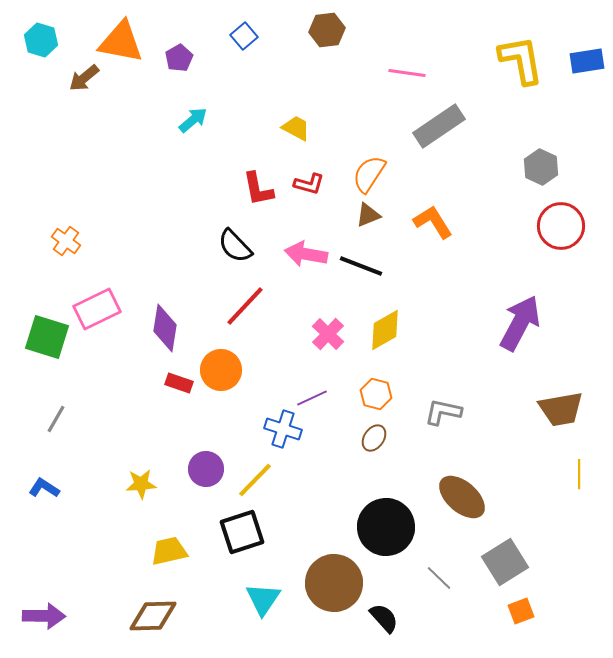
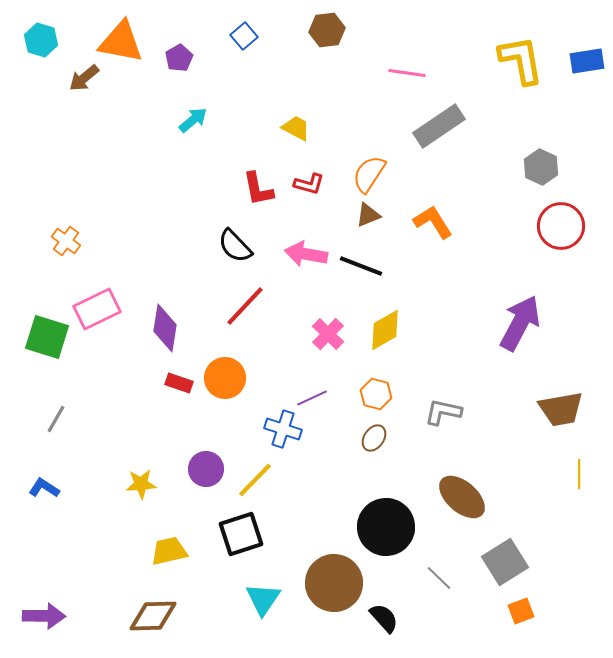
orange circle at (221, 370): moved 4 px right, 8 px down
black square at (242, 532): moved 1 px left, 2 px down
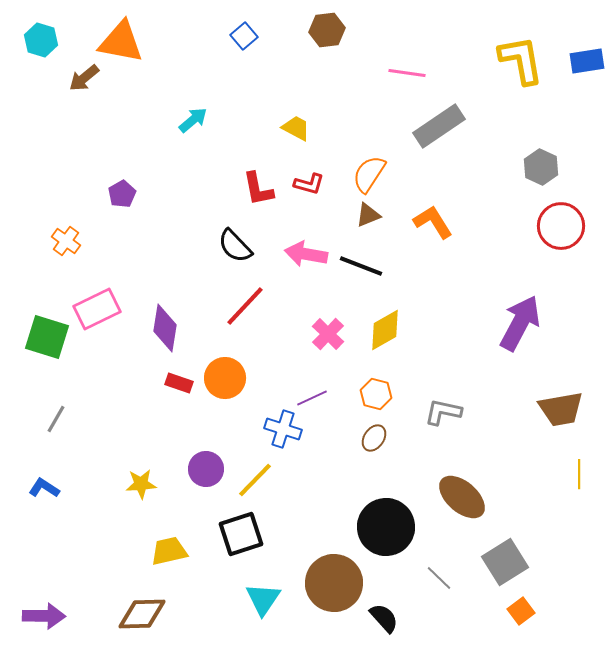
purple pentagon at (179, 58): moved 57 px left, 136 px down
orange square at (521, 611): rotated 16 degrees counterclockwise
brown diamond at (153, 616): moved 11 px left, 2 px up
